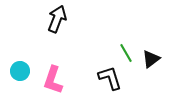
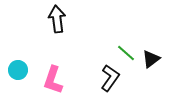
black arrow: rotated 28 degrees counterclockwise
green line: rotated 18 degrees counterclockwise
cyan circle: moved 2 px left, 1 px up
black L-shape: rotated 52 degrees clockwise
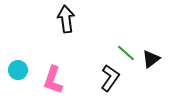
black arrow: moved 9 px right
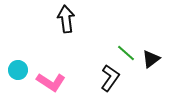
pink L-shape: moved 2 px left, 2 px down; rotated 76 degrees counterclockwise
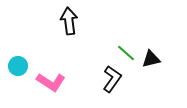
black arrow: moved 3 px right, 2 px down
black triangle: rotated 24 degrees clockwise
cyan circle: moved 4 px up
black L-shape: moved 2 px right, 1 px down
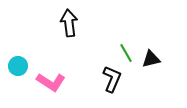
black arrow: moved 2 px down
green line: rotated 18 degrees clockwise
black L-shape: rotated 12 degrees counterclockwise
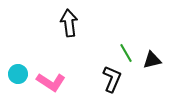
black triangle: moved 1 px right, 1 px down
cyan circle: moved 8 px down
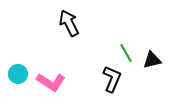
black arrow: rotated 20 degrees counterclockwise
